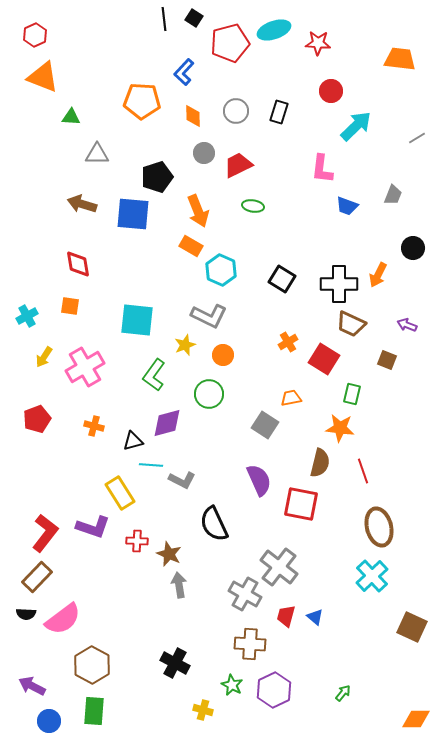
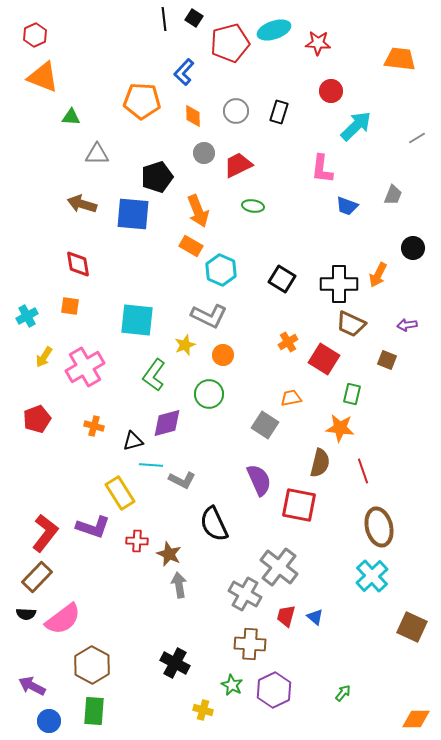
purple arrow at (407, 325): rotated 30 degrees counterclockwise
red square at (301, 504): moved 2 px left, 1 px down
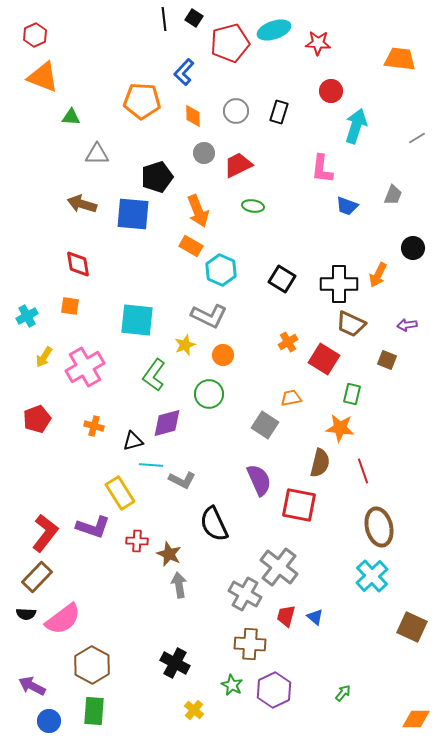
cyan arrow at (356, 126): rotated 28 degrees counterclockwise
yellow cross at (203, 710): moved 9 px left; rotated 24 degrees clockwise
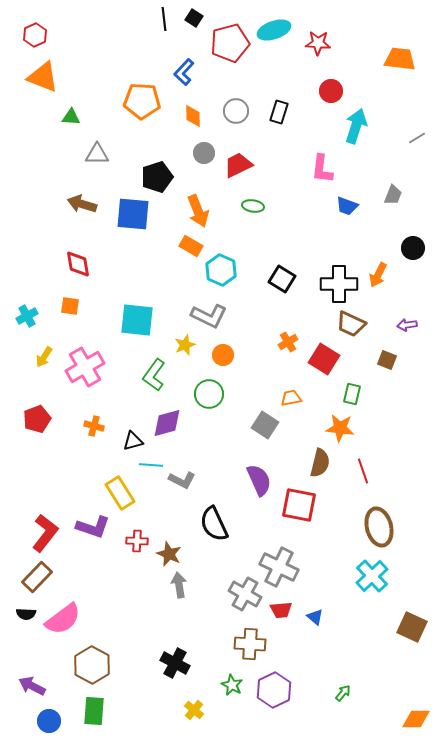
gray cross at (279, 567): rotated 12 degrees counterclockwise
red trapezoid at (286, 616): moved 5 px left, 6 px up; rotated 110 degrees counterclockwise
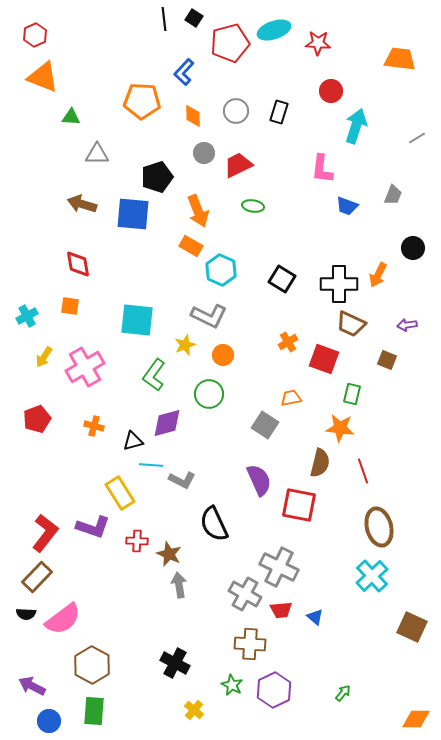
red square at (324, 359): rotated 12 degrees counterclockwise
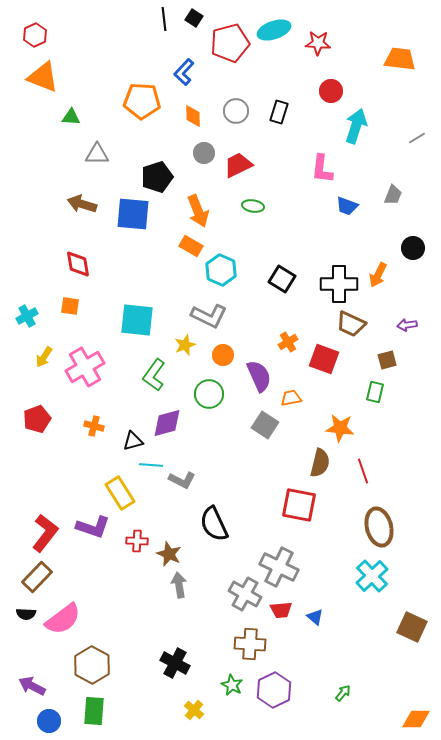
brown square at (387, 360): rotated 36 degrees counterclockwise
green rectangle at (352, 394): moved 23 px right, 2 px up
purple semicircle at (259, 480): moved 104 px up
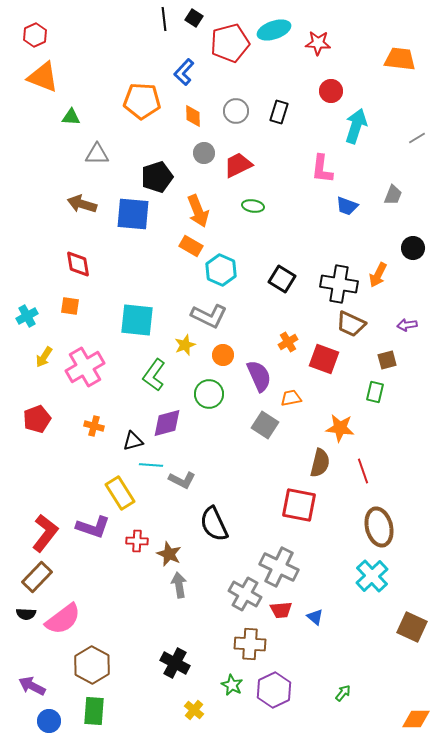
black cross at (339, 284): rotated 9 degrees clockwise
